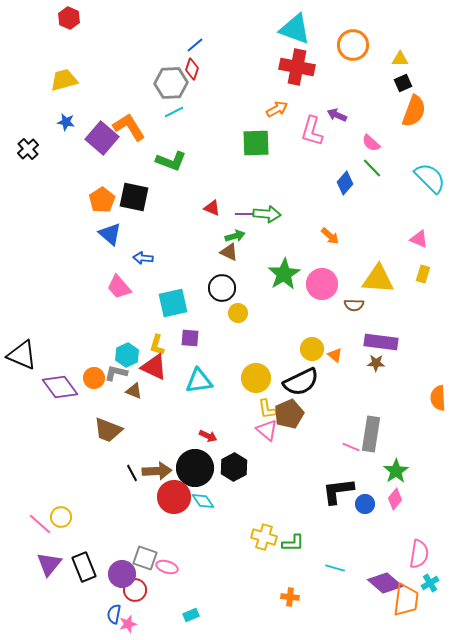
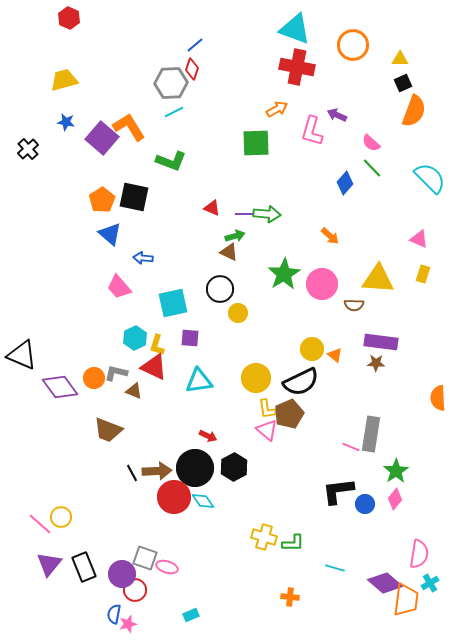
black circle at (222, 288): moved 2 px left, 1 px down
cyan hexagon at (127, 355): moved 8 px right, 17 px up
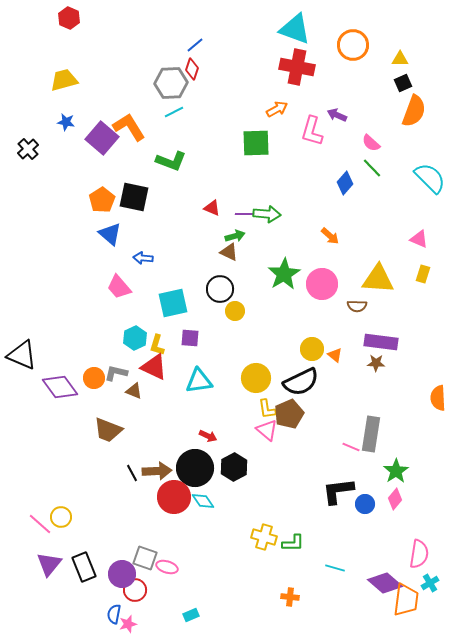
brown semicircle at (354, 305): moved 3 px right, 1 px down
yellow circle at (238, 313): moved 3 px left, 2 px up
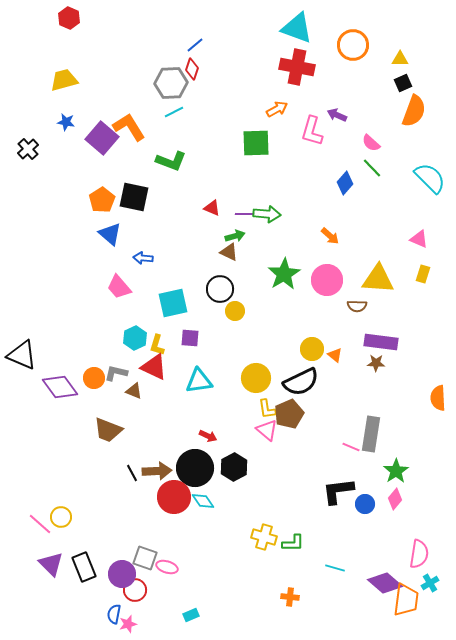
cyan triangle at (295, 29): moved 2 px right, 1 px up
pink circle at (322, 284): moved 5 px right, 4 px up
purple triangle at (49, 564): moved 2 px right; rotated 24 degrees counterclockwise
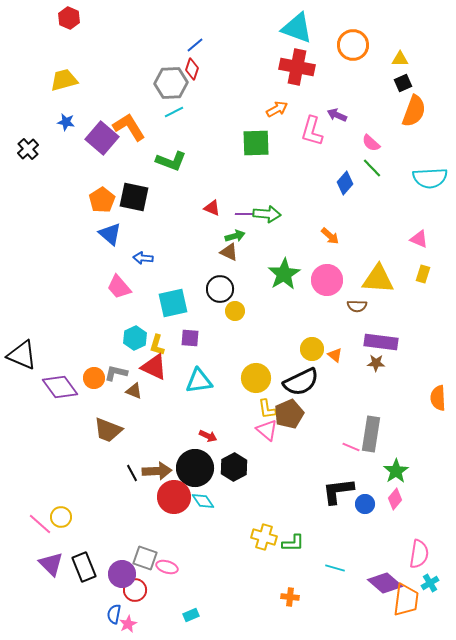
cyan semicircle at (430, 178): rotated 132 degrees clockwise
pink star at (128, 624): rotated 12 degrees counterclockwise
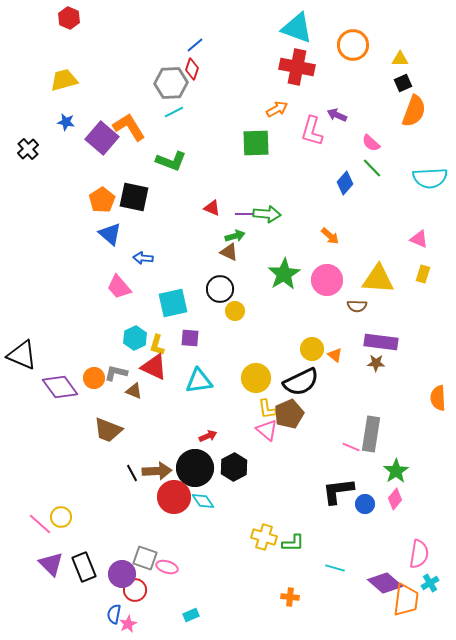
red arrow at (208, 436): rotated 48 degrees counterclockwise
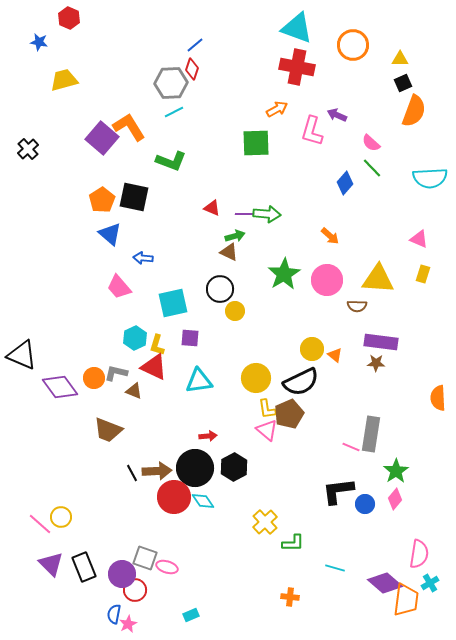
blue star at (66, 122): moved 27 px left, 80 px up
red arrow at (208, 436): rotated 18 degrees clockwise
yellow cross at (264, 537): moved 1 px right, 15 px up; rotated 30 degrees clockwise
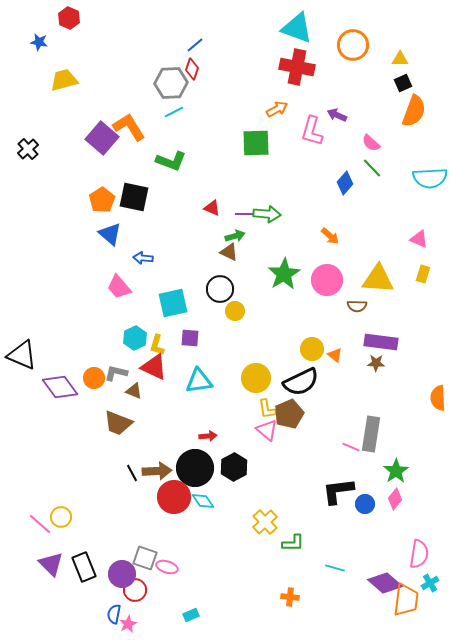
brown trapezoid at (108, 430): moved 10 px right, 7 px up
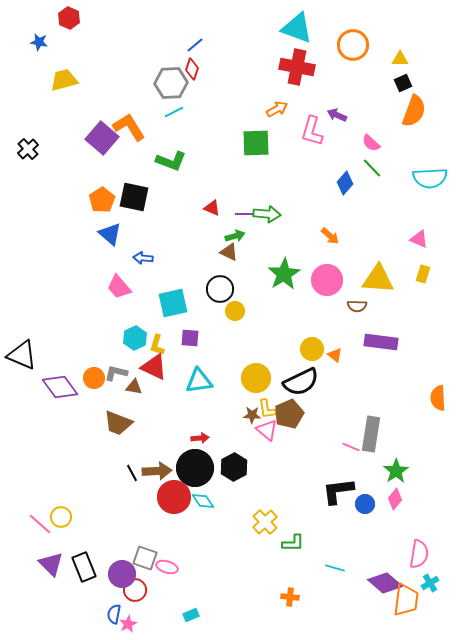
brown star at (376, 363): moved 124 px left, 52 px down
brown triangle at (134, 391): moved 4 px up; rotated 12 degrees counterclockwise
red arrow at (208, 436): moved 8 px left, 2 px down
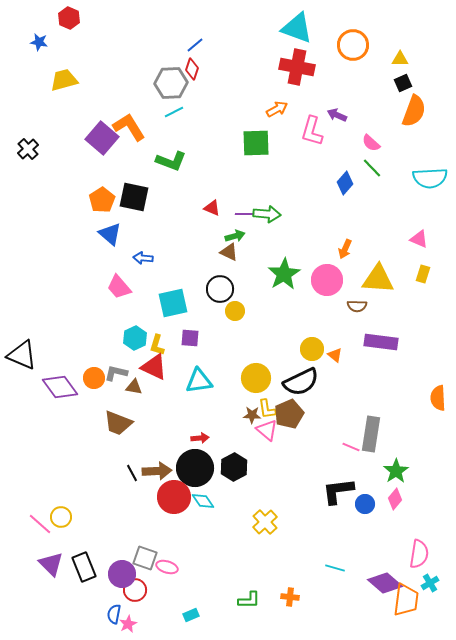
orange arrow at (330, 236): moved 15 px right, 13 px down; rotated 72 degrees clockwise
green L-shape at (293, 543): moved 44 px left, 57 px down
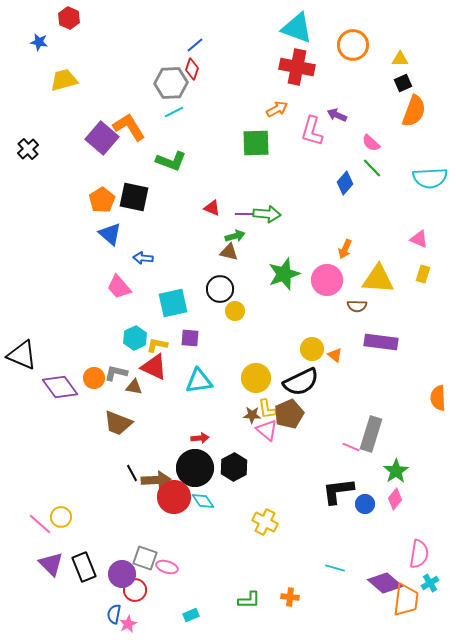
brown triangle at (229, 252): rotated 12 degrees counterclockwise
green star at (284, 274): rotated 12 degrees clockwise
yellow L-shape at (157, 345): rotated 85 degrees clockwise
gray rectangle at (371, 434): rotated 8 degrees clockwise
brown arrow at (157, 471): moved 1 px left, 9 px down
yellow cross at (265, 522): rotated 20 degrees counterclockwise
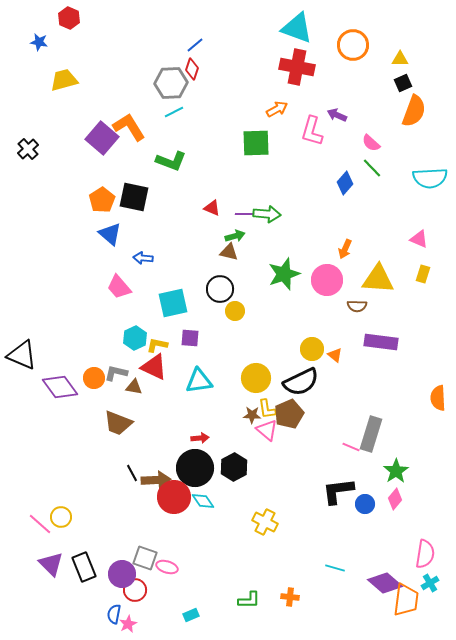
pink semicircle at (419, 554): moved 6 px right
